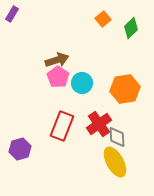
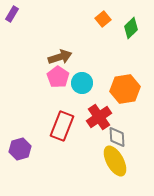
brown arrow: moved 3 px right, 3 px up
red cross: moved 7 px up
yellow ellipse: moved 1 px up
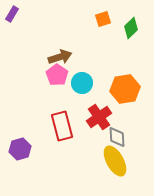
orange square: rotated 21 degrees clockwise
pink pentagon: moved 1 px left, 2 px up
red rectangle: rotated 36 degrees counterclockwise
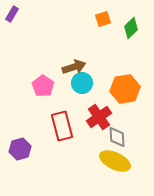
brown arrow: moved 14 px right, 10 px down
pink pentagon: moved 14 px left, 11 px down
yellow ellipse: rotated 36 degrees counterclockwise
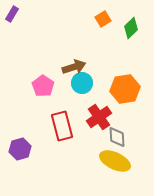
orange square: rotated 14 degrees counterclockwise
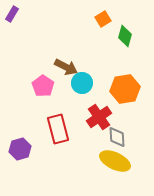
green diamond: moved 6 px left, 8 px down; rotated 30 degrees counterclockwise
brown arrow: moved 8 px left; rotated 45 degrees clockwise
red rectangle: moved 4 px left, 3 px down
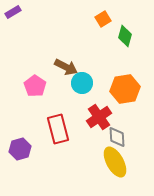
purple rectangle: moved 1 px right, 2 px up; rotated 28 degrees clockwise
pink pentagon: moved 8 px left
yellow ellipse: moved 1 px down; rotated 36 degrees clockwise
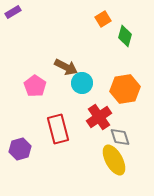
gray diamond: moved 3 px right; rotated 15 degrees counterclockwise
yellow ellipse: moved 1 px left, 2 px up
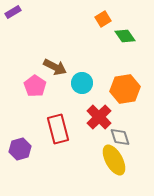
green diamond: rotated 50 degrees counterclockwise
brown arrow: moved 11 px left
red cross: rotated 10 degrees counterclockwise
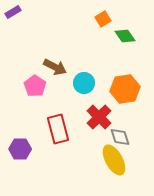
cyan circle: moved 2 px right
purple hexagon: rotated 15 degrees clockwise
